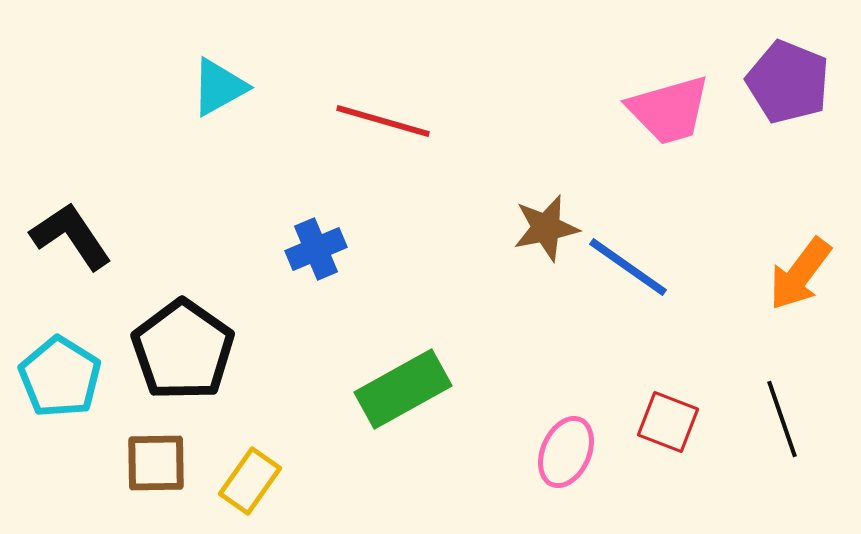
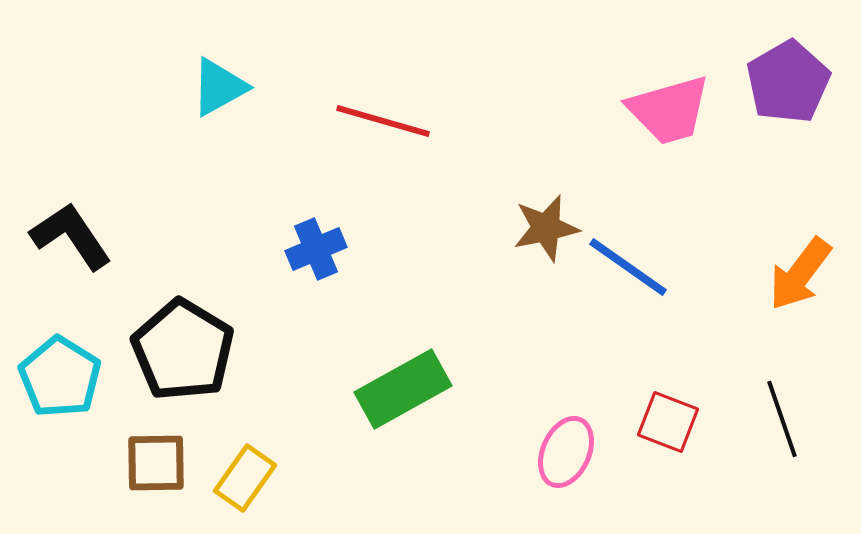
purple pentagon: rotated 20 degrees clockwise
black pentagon: rotated 4 degrees counterclockwise
yellow rectangle: moved 5 px left, 3 px up
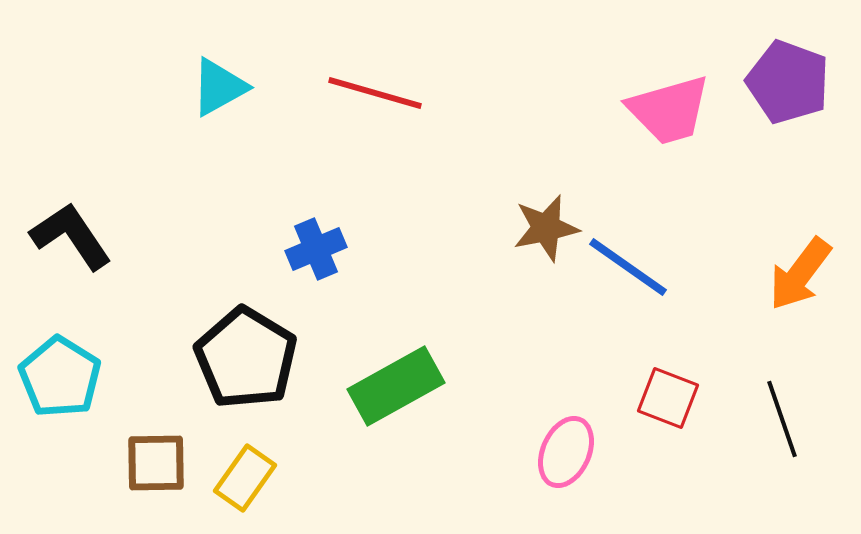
purple pentagon: rotated 22 degrees counterclockwise
red line: moved 8 px left, 28 px up
black pentagon: moved 63 px right, 8 px down
green rectangle: moved 7 px left, 3 px up
red square: moved 24 px up
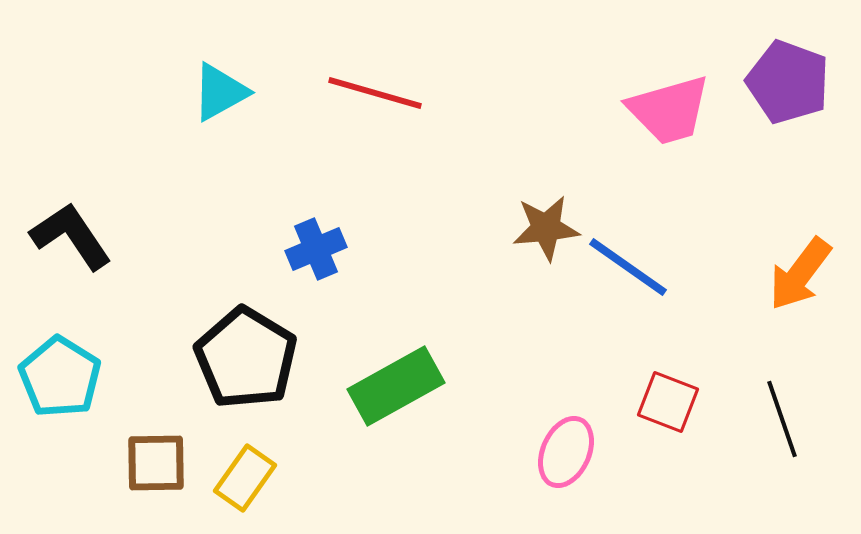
cyan triangle: moved 1 px right, 5 px down
brown star: rotated 6 degrees clockwise
red square: moved 4 px down
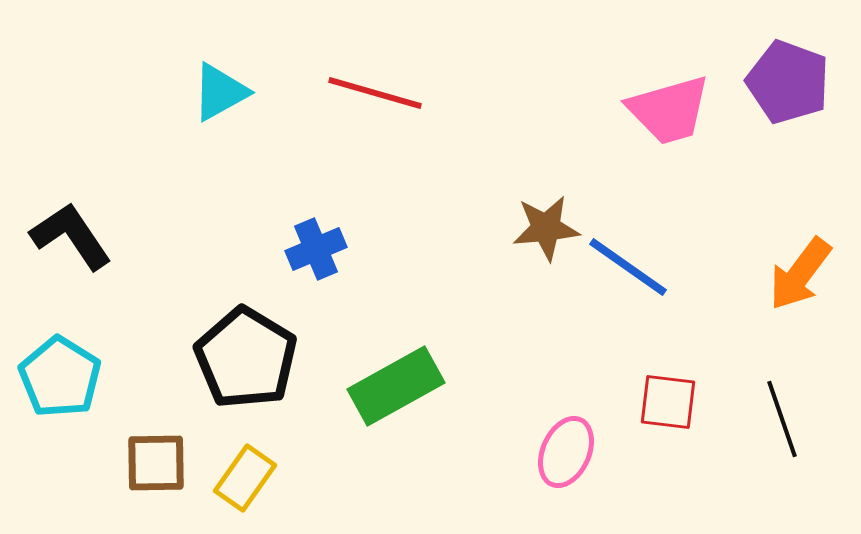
red square: rotated 14 degrees counterclockwise
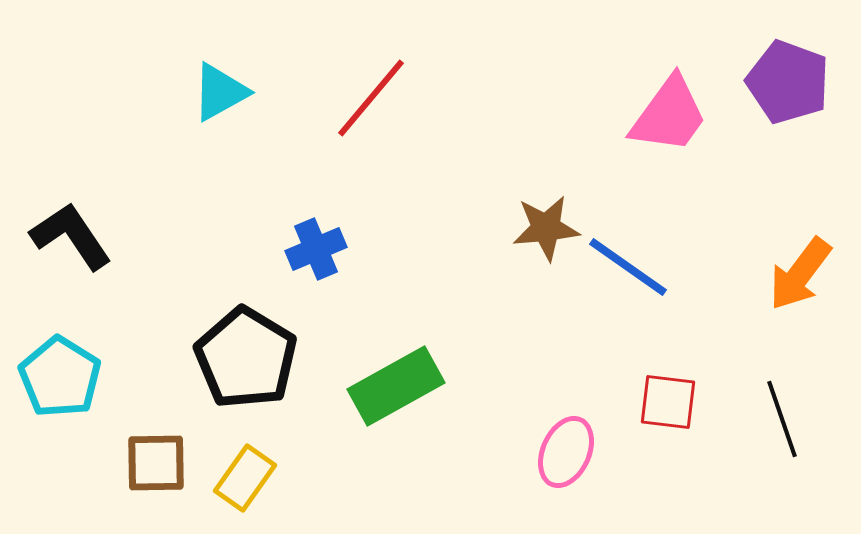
red line: moved 4 px left, 5 px down; rotated 66 degrees counterclockwise
pink trapezoid: moved 5 px down; rotated 38 degrees counterclockwise
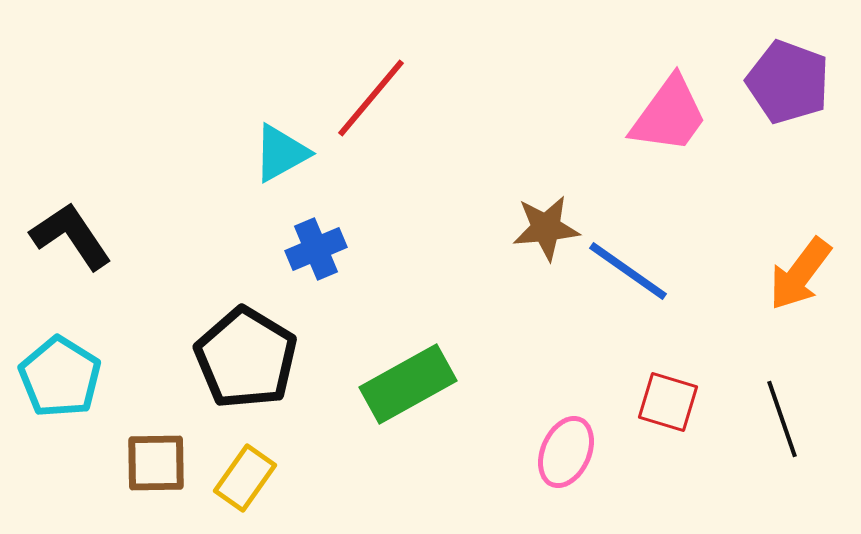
cyan triangle: moved 61 px right, 61 px down
blue line: moved 4 px down
green rectangle: moved 12 px right, 2 px up
red square: rotated 10 degrees clockwise
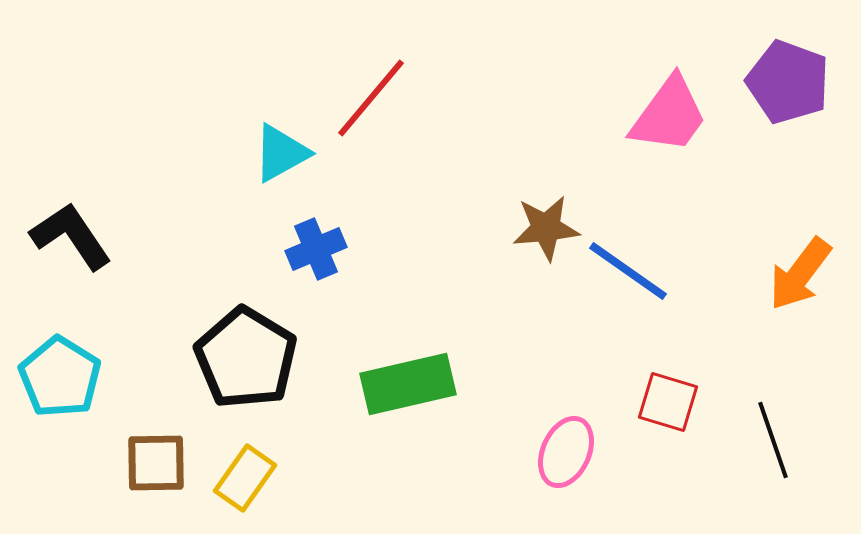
green rectangle: rotated 16 degrees clockwise
black line: moved 9 px left, 21 px down
